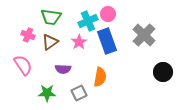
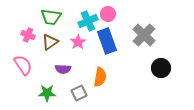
pink star: moved 1 px left
black circle: moved 2 px left, 4 px up
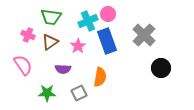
pink star: moved 4 px down
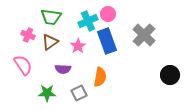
black circle: moved 9 px right, 7 px down
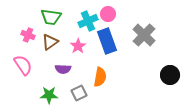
green star: moved 2 px right, 2 px down
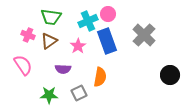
brown triangle: moved 1 px left, 1 px up
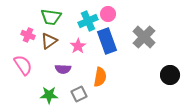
gray cross: moved 2 px down
gray square: moved 1 px down
